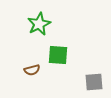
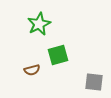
green square: rotated 20 degrees counterclockwise
gray square: rotated 12 degrees clockwise
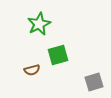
gray square: rotated 24 degrees counterclockwise
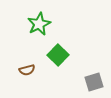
green square: rotated 30 degrees counterclockwise
brown semicircle: moved 5 px left
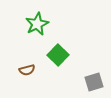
green star: moved 2 px left
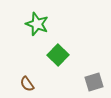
green star: rotated 25 degrees counterclockwise
brown semicircle: moved 14 px down; rotated 70 degrees clockwise
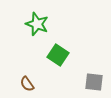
green square: rotated 10 degrees counterclockwise
gray square: rotated 24 degrees clockwise
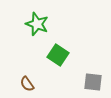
gray square: moved 1 px left
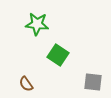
green star: rotated 15 degrees counterclockwise
brown semicircle: moved 1 px left
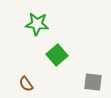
green square: moved 1 px left; rotated 15 degrees clockwise
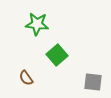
brown semicircle: moved 6 px up
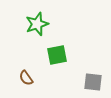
green star: rotated 25 degrees counterclockwise
green square: rotated 30 degrees clockwise
